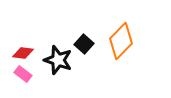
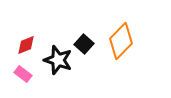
red diamond: moved 3 px right, 8 px up; rotated 30 degrees counterclockwise
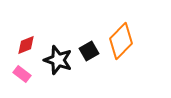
black square: moved 5 px right, 7 px down; rotated 18 degrees clockwise
pink rectangle: moved 1 px left
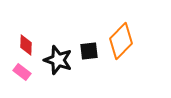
red diamond: rotated 65 degrees counterclockwise
black square: rotated 24 degrees clockwise
pink rectangle: moved 2 px up
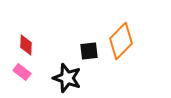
black star: moved 9 px right, 18 px down
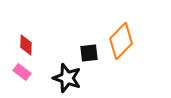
black square: moved 2 px down
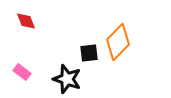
orange diamond: moved 3 px left, 1 px down
red diamond: moved 24 px up; rotated 25 degrees counterclockwise
black star: moved 1 px down
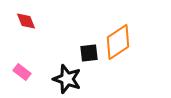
orange diamond: rotated 12 degrees clockwise
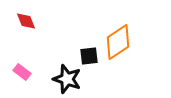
black square: moved 3 px down
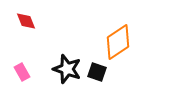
black square: moved 8 px right, 16 px down; rotated 24 degrees clockwise
pink rectangle: rotated 24 degrees clockwise
black star: moved 10 px up
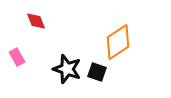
red diamond: moved 10 px right
pink rectangle: moved 5 px left, 15 px up
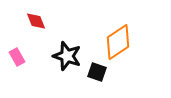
black star: moved 13 px up
